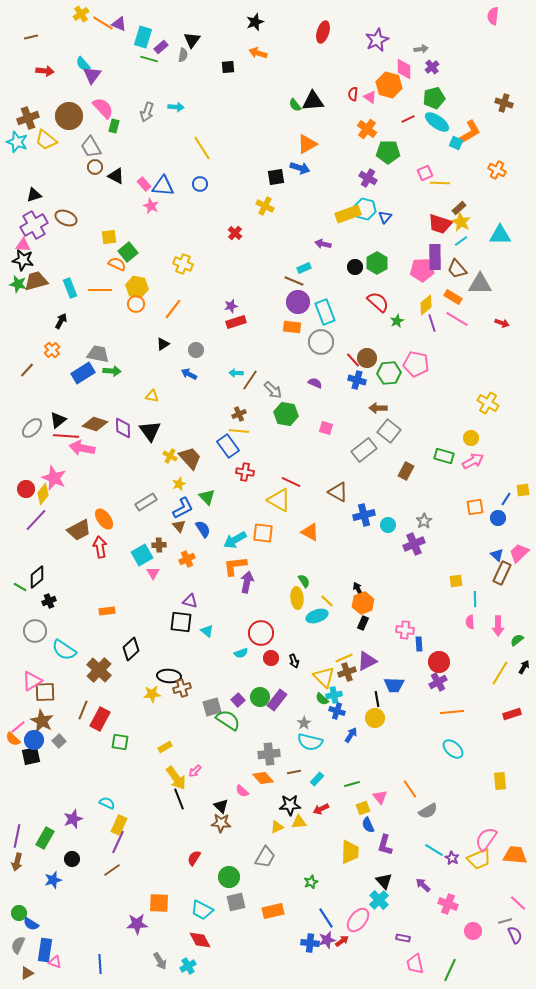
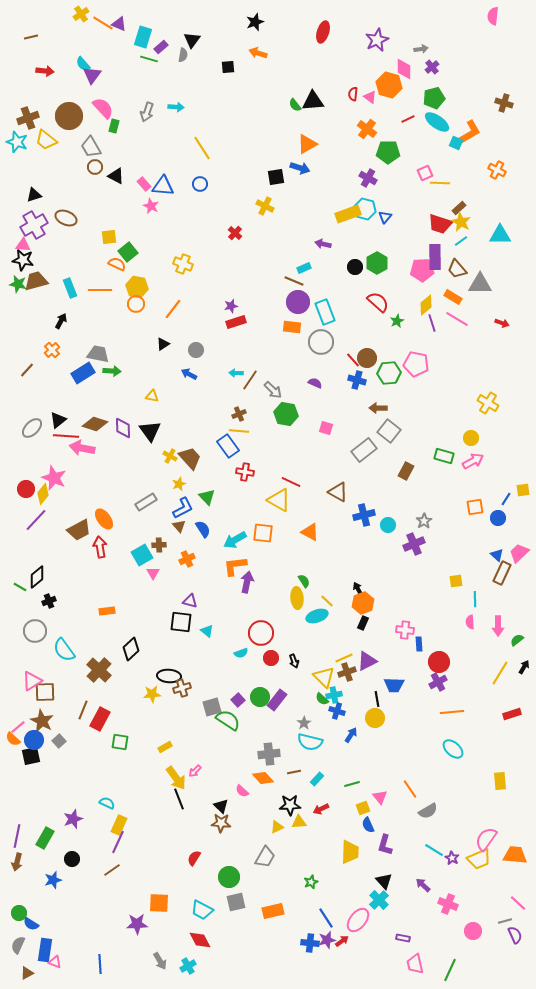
cyan semicircle at (64, 650): rotated 20 degrees clockwise
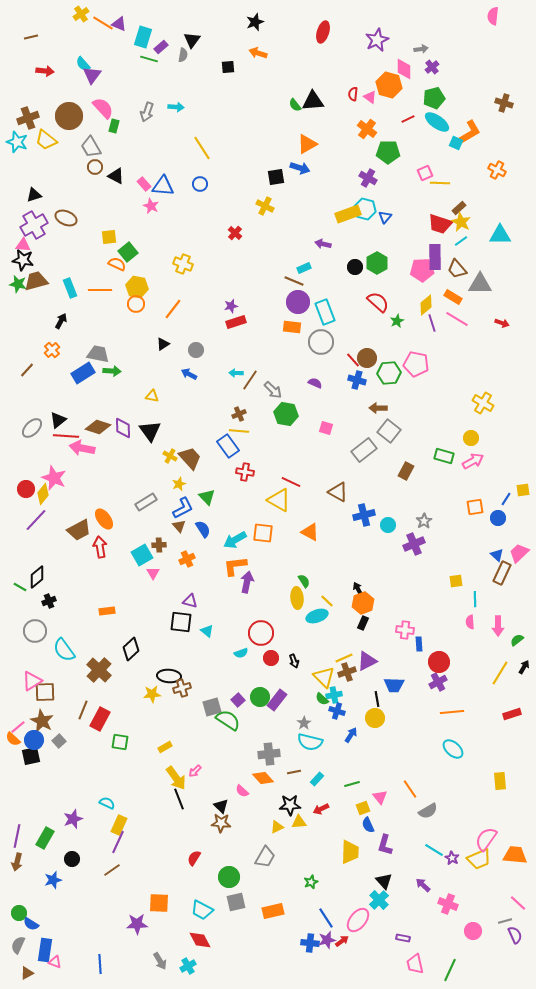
yellow cross at (488, 403): moved 5 px left
brown diamond at (95, 424): moved 3 px right, 3 px down
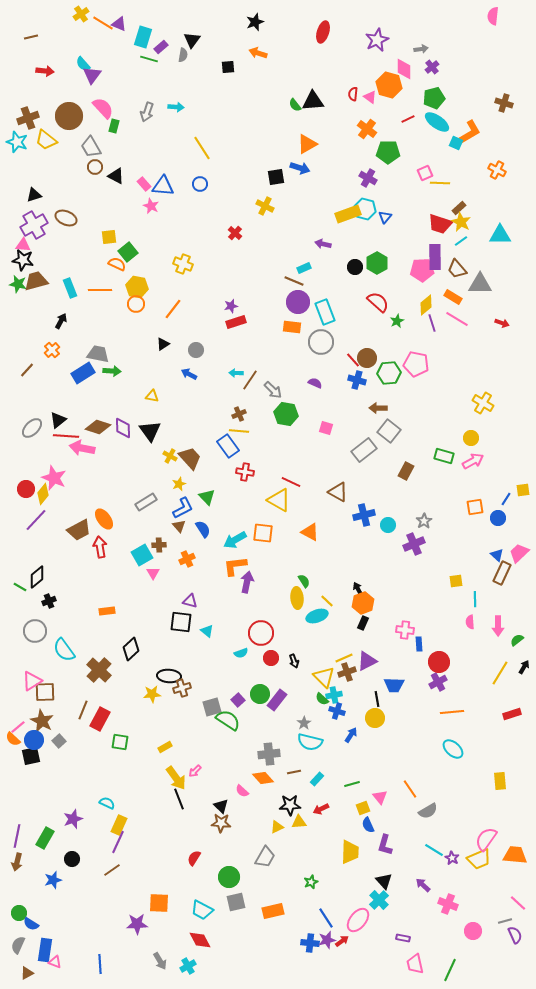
green circle at (260, 697): moved 3 px up
